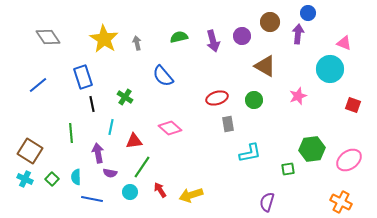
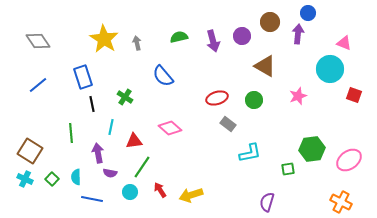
gray diamond at (48, 37): moved 10 px left, 4 px down
red square at (353, 105): moved 1 px right, 10 px up
gray rectangle at (228, 124): rotated 42 degrees counterclockwise
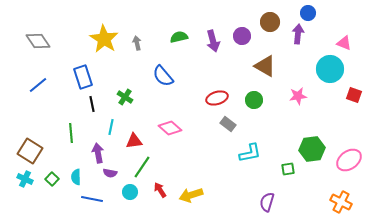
pink star at (298, 96): rotated 12 degrees clockwise
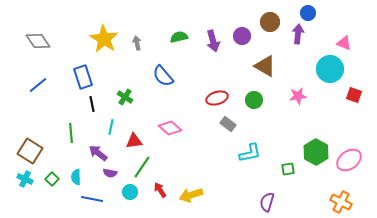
green hexagon at (312, 149): moved 4 px right, 3 px down; rotated 25 degrees counterclockwise
purple arrow at (98, 153): rotated 42 degrees counterclockwise
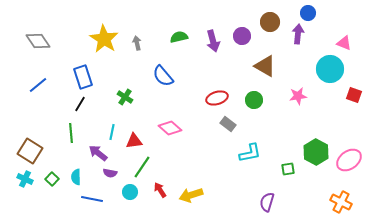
black line at (92, 104): moved 12 px left; rotated 42 degrees clockwise
cyan line at (111, 127): moved 1 px right, 5 px down
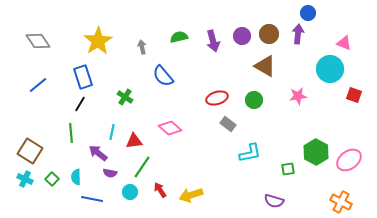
brown circle at (270, 22): moved 1 px left, 12 px down
yellow star at (104, 39): moved 6 px left, 2 px down; rotated 8 degrees clockwise
gray arrow at (137, 43): moved 5 px right, 4 px down
purple semicircle at (267, 202): moved 7 px right, 1 px up; rotated 90 degrees counterclockwise
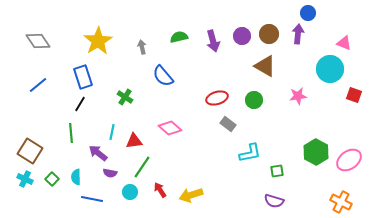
green square at (288, 169): moved 11 px left, 2 px down
